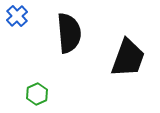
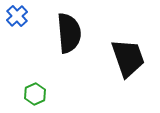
black trapezoid: rotated 39 degrees counterclockwise
green hexagon: moved 2 px left
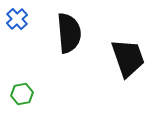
blue cross: moved 3 px down
green hexagon: moved 13 px left; rotated 15 degrees clockwise
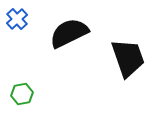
black semicircle: rotated 111 degrees counterclockwise
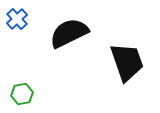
black trapezoid: moved 1 px left, 4 px down
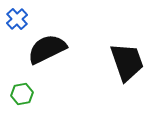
black semicircle: moved 22 px left, 16 px down
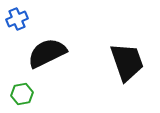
blue cross: rotated 20 degrees clockwise
black semicircle: moved 4 px down
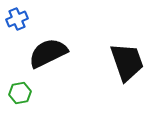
black semicircle: moved 1 px right
green hexagon: moved 2 px left, 1 px up
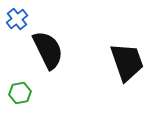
blue cross: rotated 15 degrees counterclockwise
black semicircle: moved 3 px up; rotated 90 degrees clockwise
